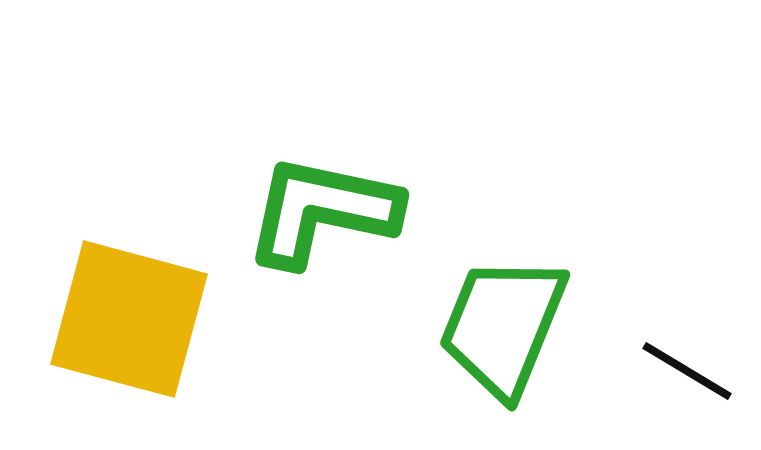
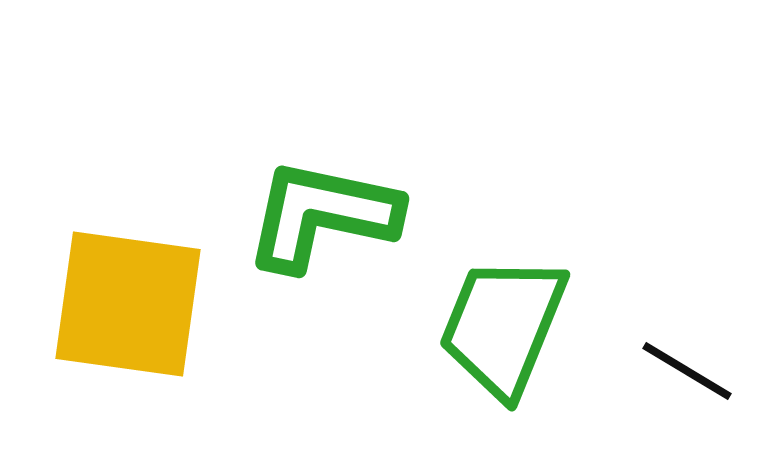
green L-shape: moved 4 px down
yellow square: moved 1 px left, 15 px up; rotated 7 degrees counterclockwise
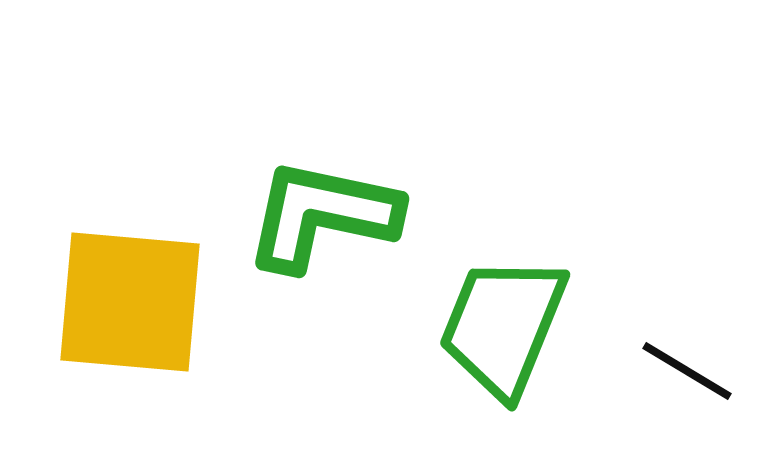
yellow square: moved 2 px right, 2 px up; rotated 3 degrees counterclockwise
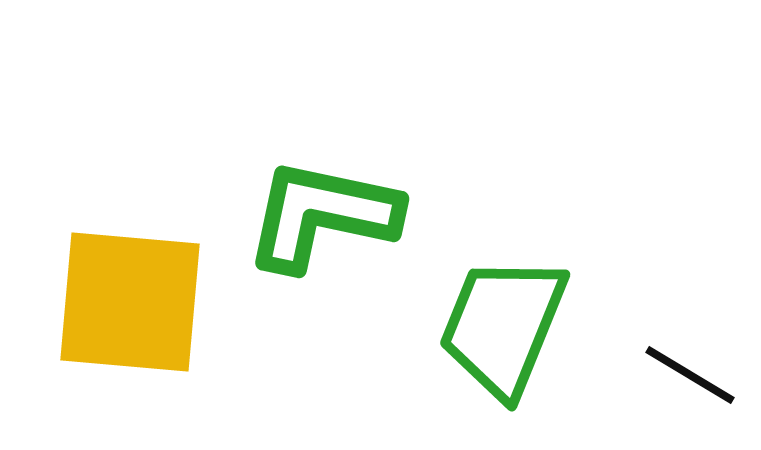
black line: moved 3 px right, 4 px down
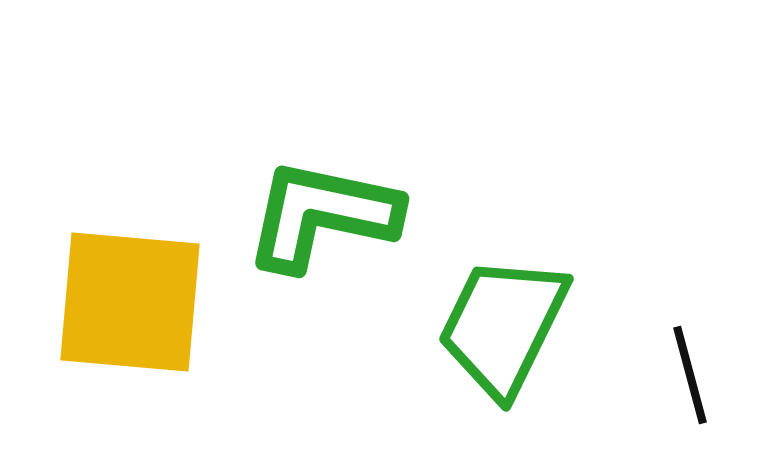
green trapezoid: rotated 4 degrees clockwise
black line: rotated 44 degrees clockwise
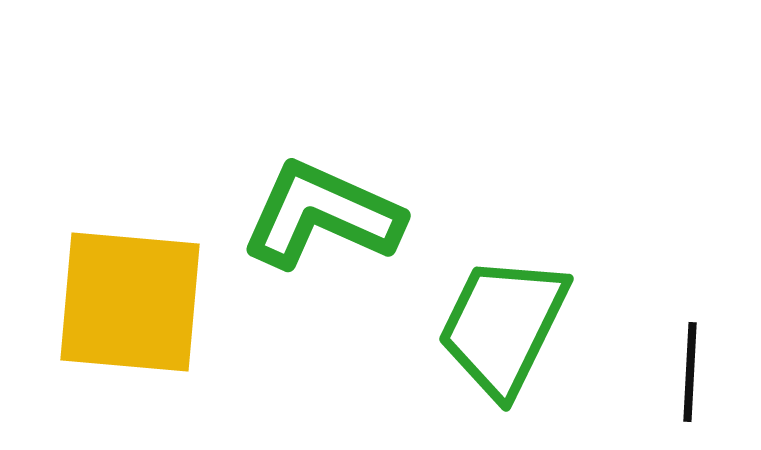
green L-shape: rotated 12 degrees clockwise
black line: moved 3 px up; rotated 18 degrees clockwise
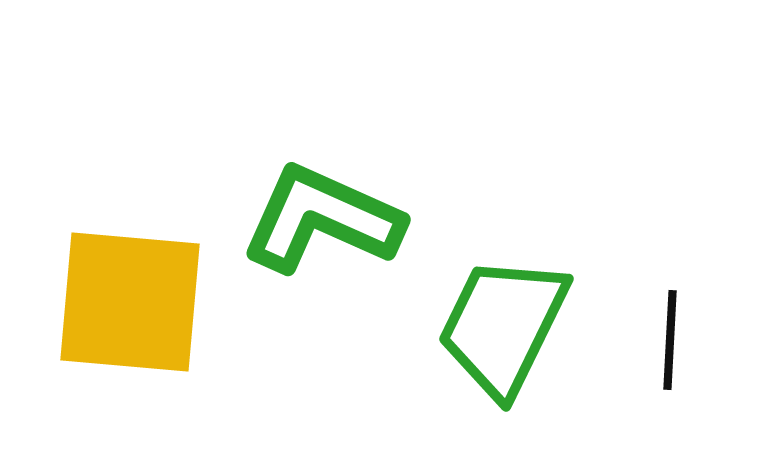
green L-shape: moved 4 px down
black line: moved 20 px left, 32 px up
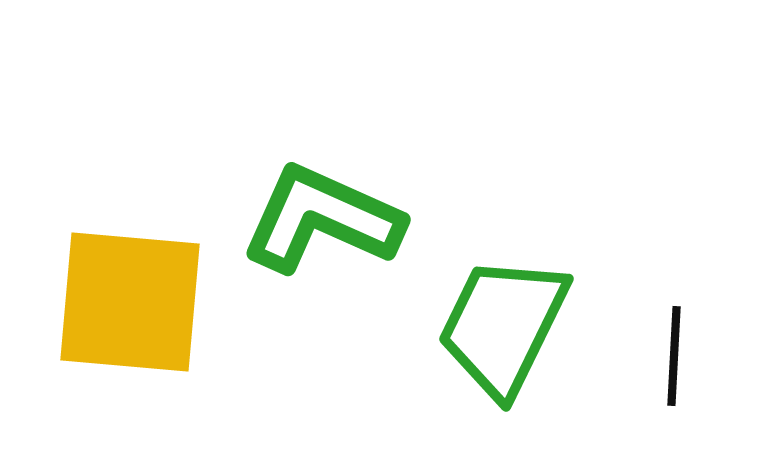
black line: moved 4 px right, 16 px down
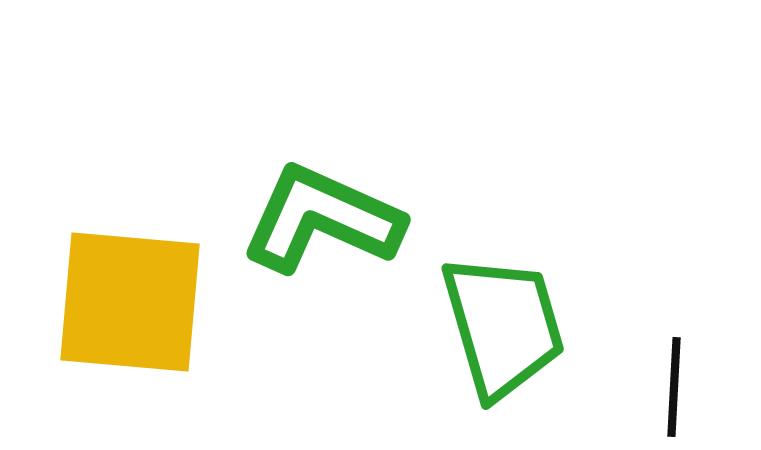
green trapezoid: rotated 138 degrees clockwise
black line: moved 31 px down
